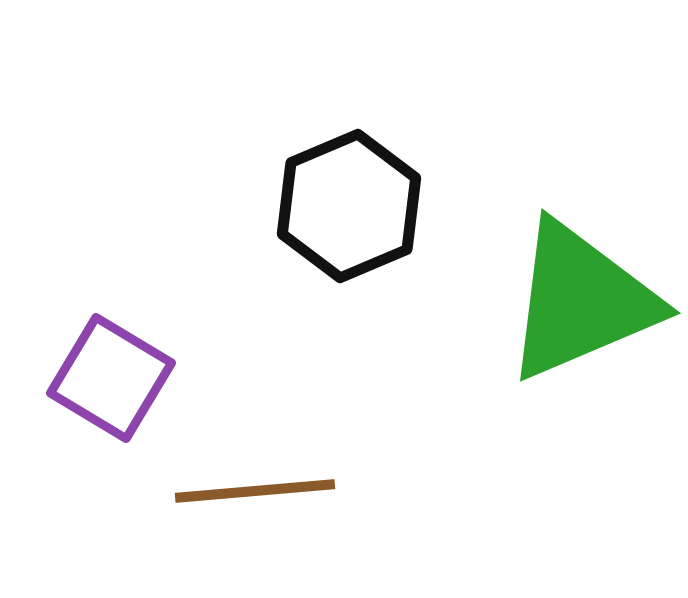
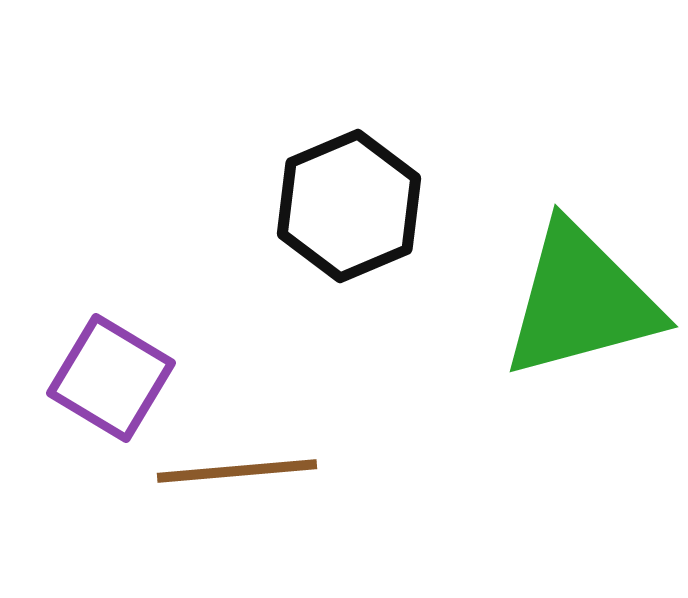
green triangle: rotated 8 degrees clockwise
brown line: moved 18 px left, 20 px up
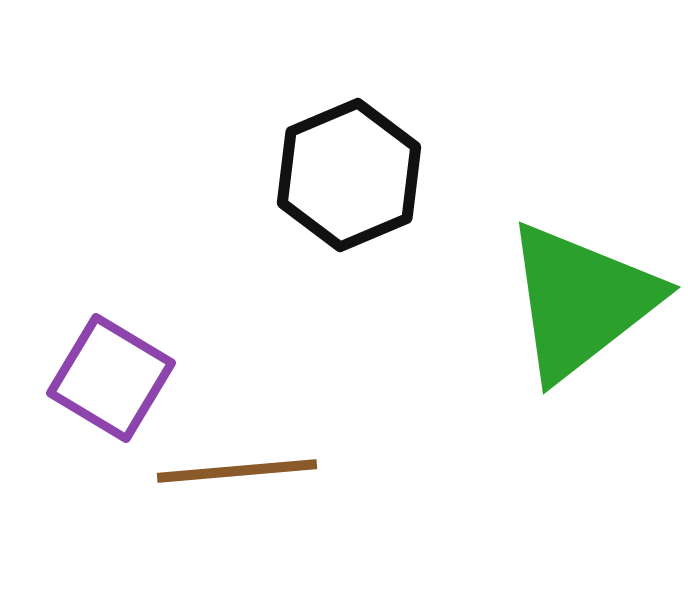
black hexagon: moved 31 px up
green triangle: rotated 23 degrees counterclockwise
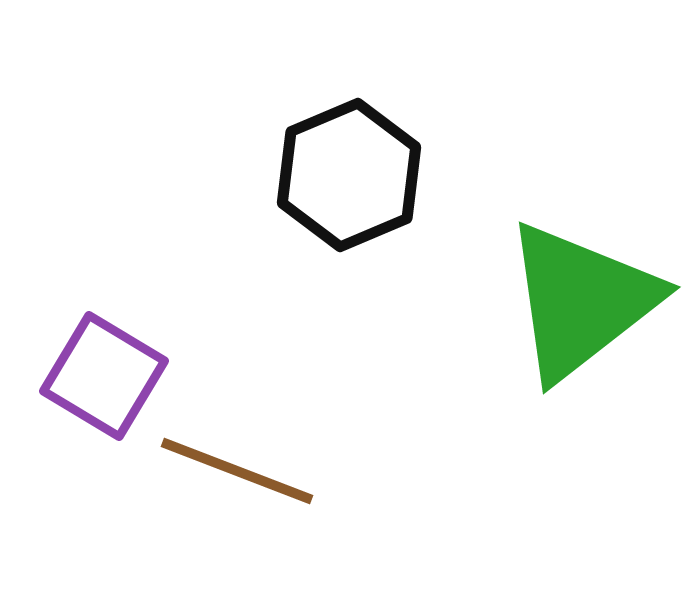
purple square: moved 7 px left, 2 px up
brown line: rotated 26 degrees clockwise
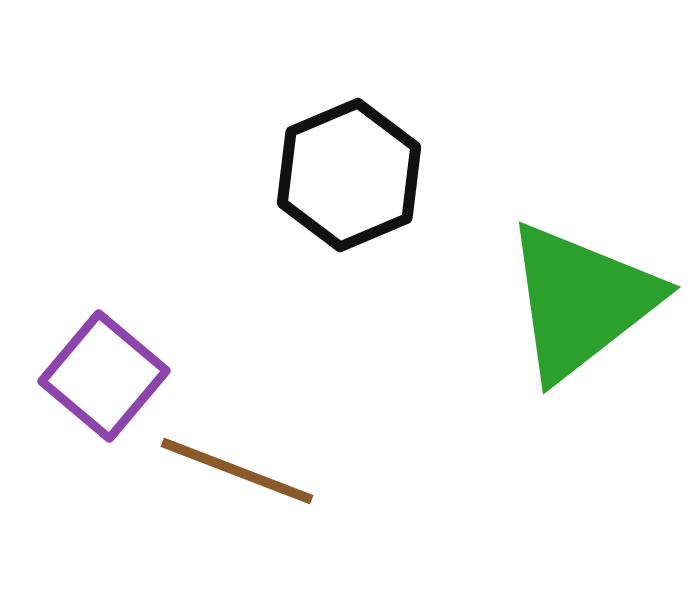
purple square: rotated 9 degrees clockwise
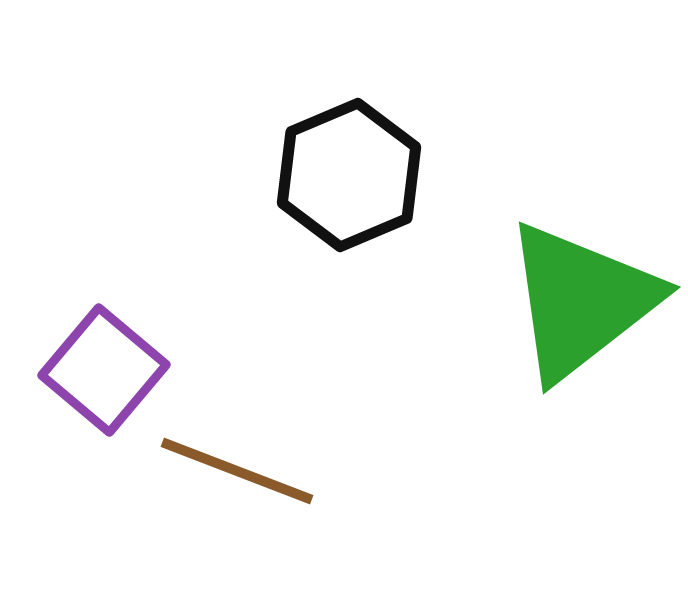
purple square: moved 6 px up
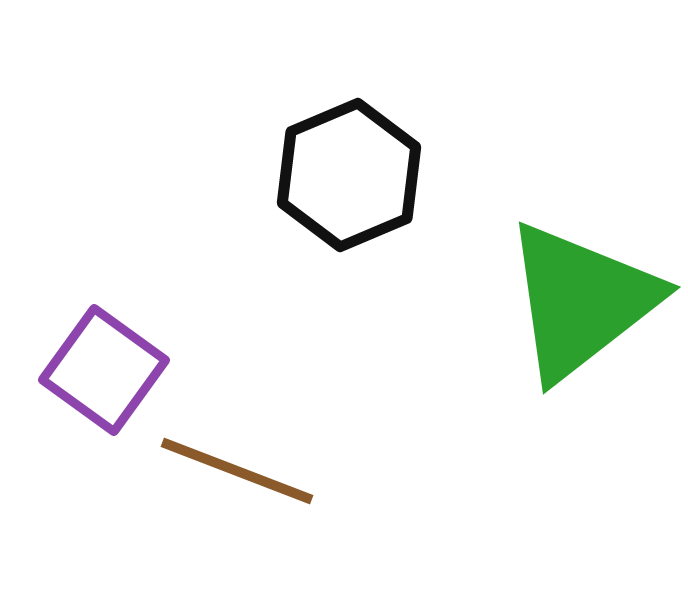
purple square: rotated 4 degrees counterclockwise
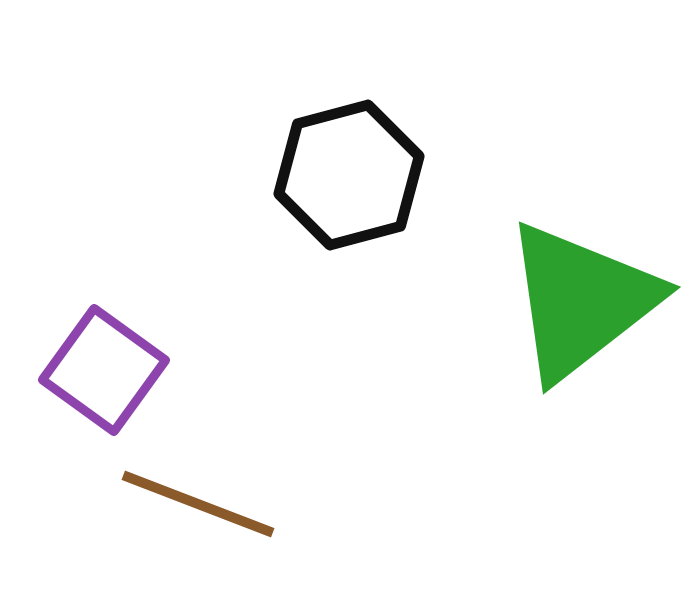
black hexagon: rotated 8 degrees clockwise
brown line: moved 39 px left, 33 px down
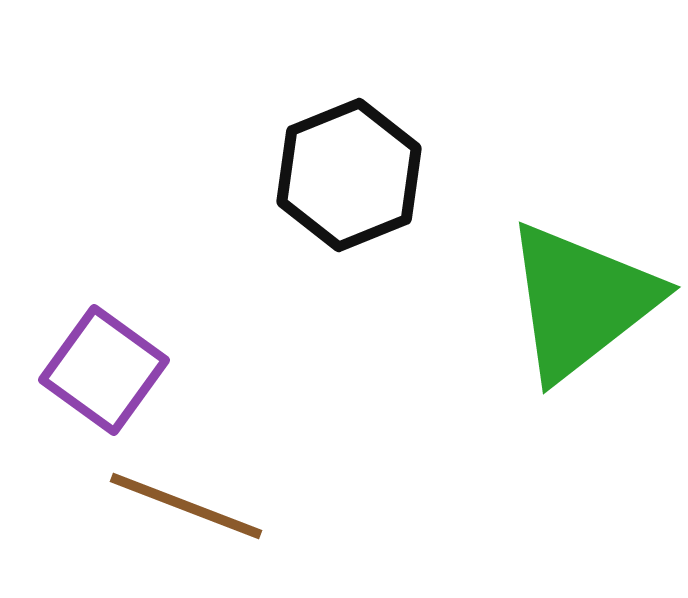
black hexagon: rotated 7 degrees counterclockwise
brown line: moved 12 px left, 2 px down
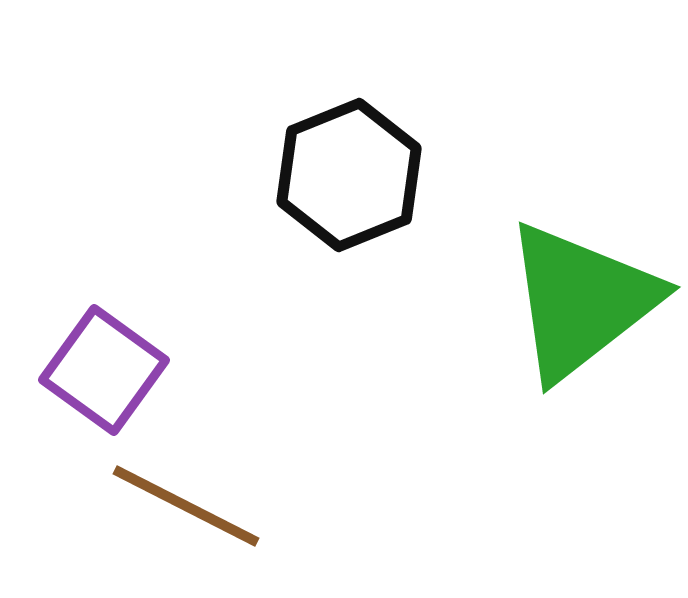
brown line: rotated 6 degrees clockwise
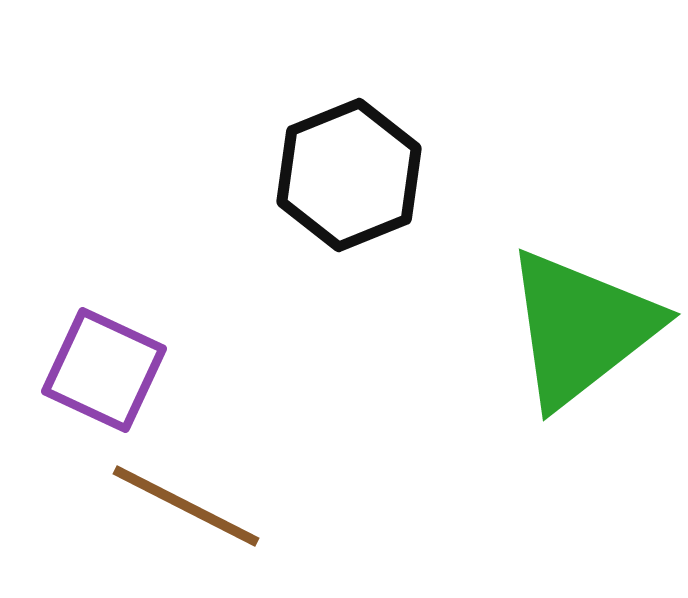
green triangle: moved 27 px down
purple square: rotated 11 degrees counterclockwise
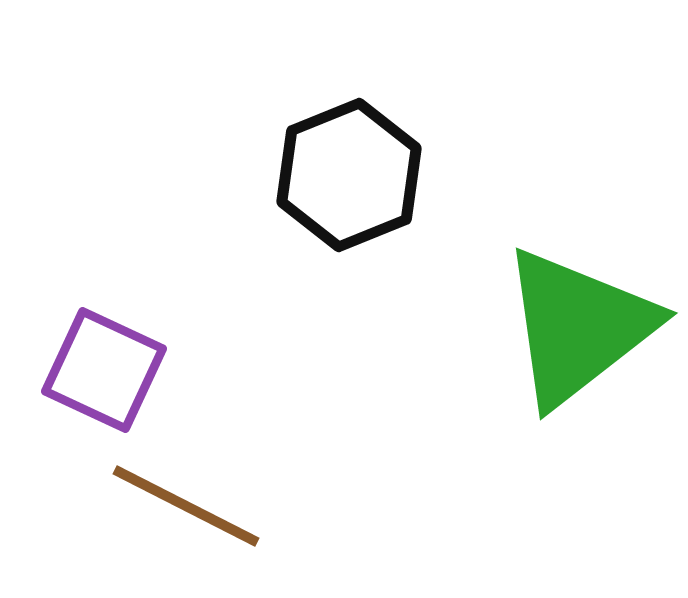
green triangle: moved 3 px left, 1 px up
